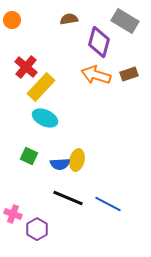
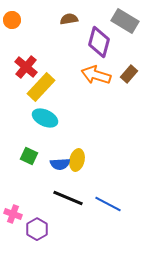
brown rectangle: rotated 30 degrees counterclockwise
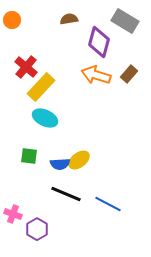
green square: rotated 18 degrees counterclockwise
yellow ellipse: moved 2 px right; rotated 40 degrees clockwise
black line: moved 2 px left, 4 px up
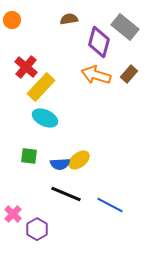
gray rectangle: moved 6 px down; rotated 8 degrees clockwise
blue line: moved 2 px right, 1 px down
pink cross: rotated 24 degrees clockwise
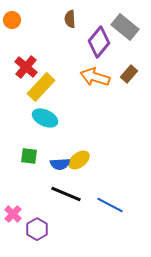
brown semicircle: moved 1 px right; rotated 84 degrees counterclockwise
purple diamond: rotated 24 degrees clockwise
orange arrow: moved 1 px left, 2 px down
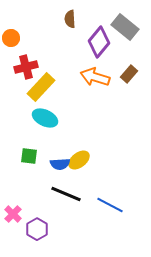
orange circle: moved 1 px left, 18 px down
red cross: rotated 35 degrees clockwise
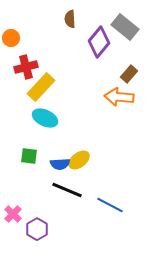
orange arrow: moved 24 px right, 20 px down; rotated 12 degrees counterclockwise
black line: moved 1 px right, 4 px up
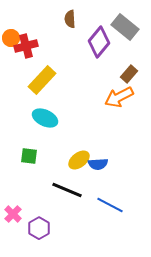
red cross: moved 21 px up
yellow rectangle: moved 1 px right, 7 px up
orange arrow: rotated 32 degrees counterclockwise
blue semicircle: moved 38 px right
purple hexagon: moved 2 px right, 1 px up
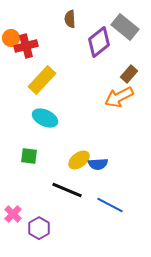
purple diamond: rotated 12 degrees clockwise
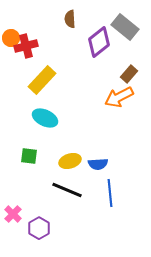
yellow ellipse: moved 9 px left, 1 px down; rotated 20 degrees clockwise
blue line: moved 12 px up; rotated 56 degrees clockwise
